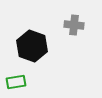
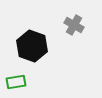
gray cross: rotated 24 degrees clockwise
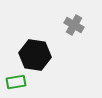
black hexagon: moved 3 px right, 9 px down; rotated 12 degrees counterclockwise
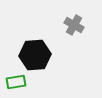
black hexagon: rotated 12 degrees counterclockwise
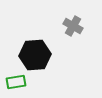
gray cross: moved 1 px left, 1 px down
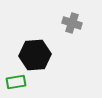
gray cross: moved 1 px left, 3 px up; rotated 12 degrees counterclockwise
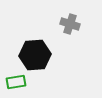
gray cross: moved 2 px left, 1 px down
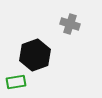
black hexagon: rotated 16 degrees counterclockwise
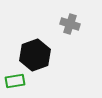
green rectangle: moved 1 px left, 1 px up
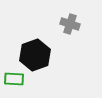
green rectangle: moved 1 px left, 2 px up; rotated 12 degrees clockwise
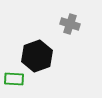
black hexagon: moved 2 px right, 1 px down
